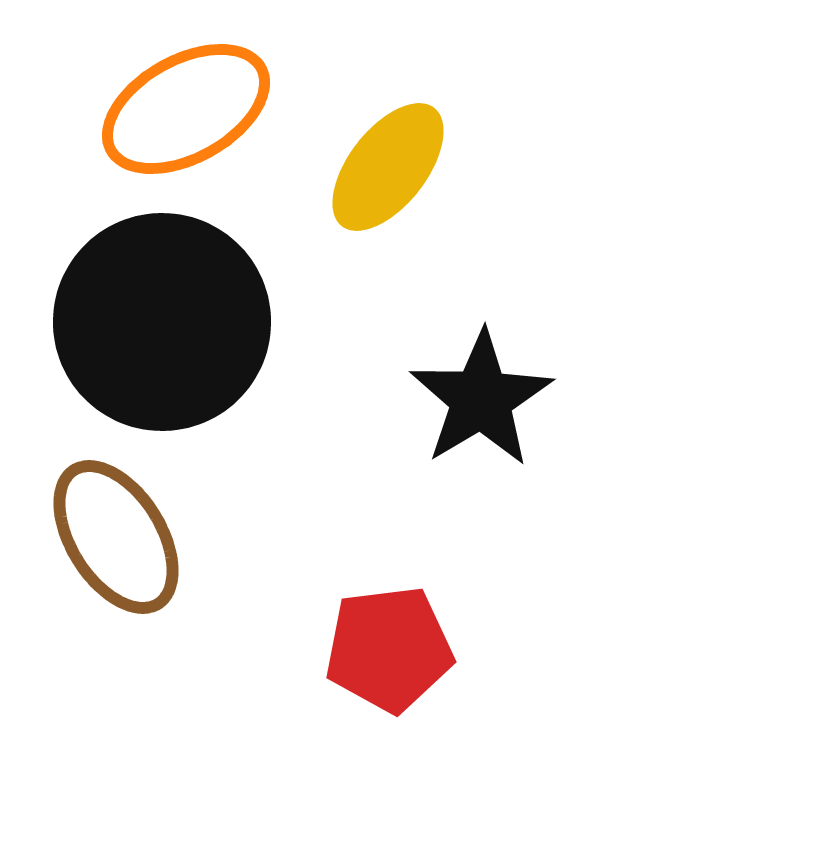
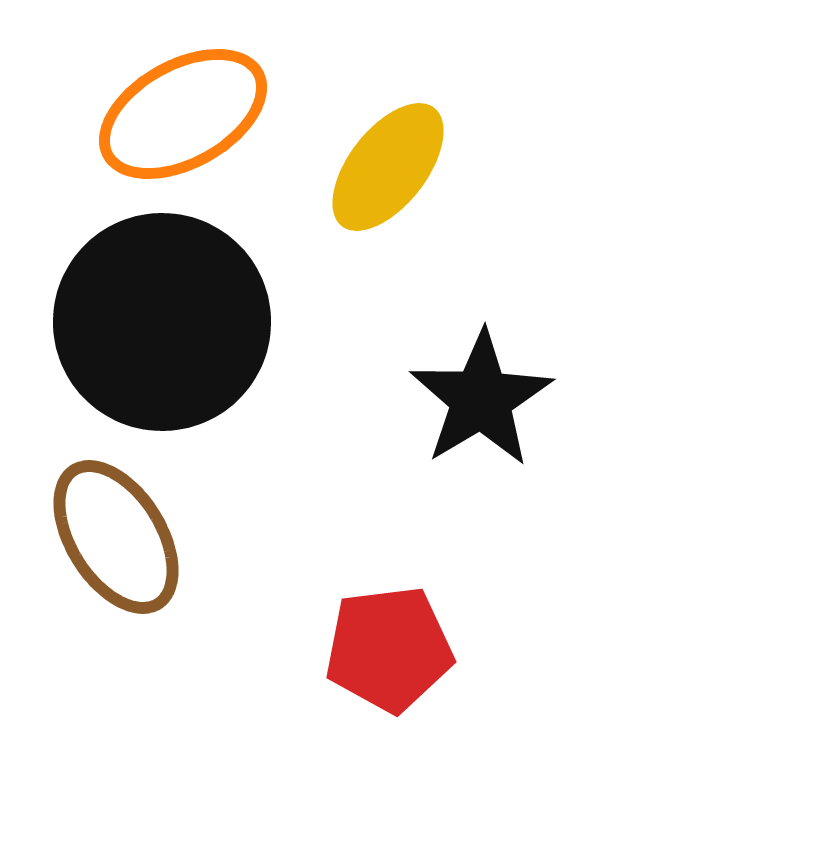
orange ellipse: moved 3 px left, 5 px down
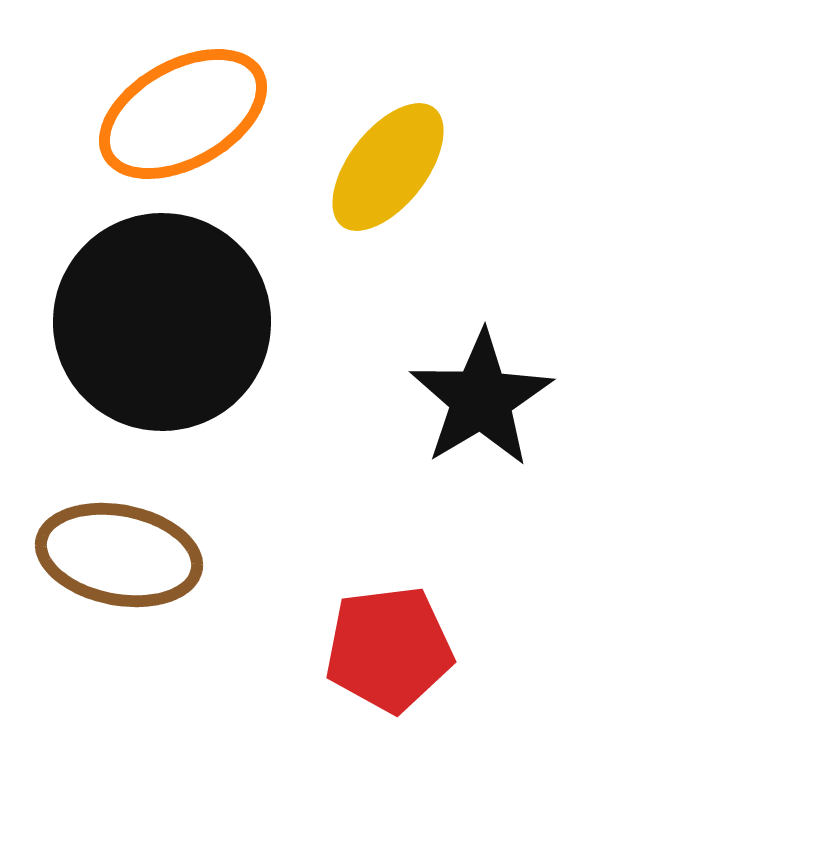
brown ellipse: moved 3 px right, 18 px down; rotated 47 degrees counterclockwise
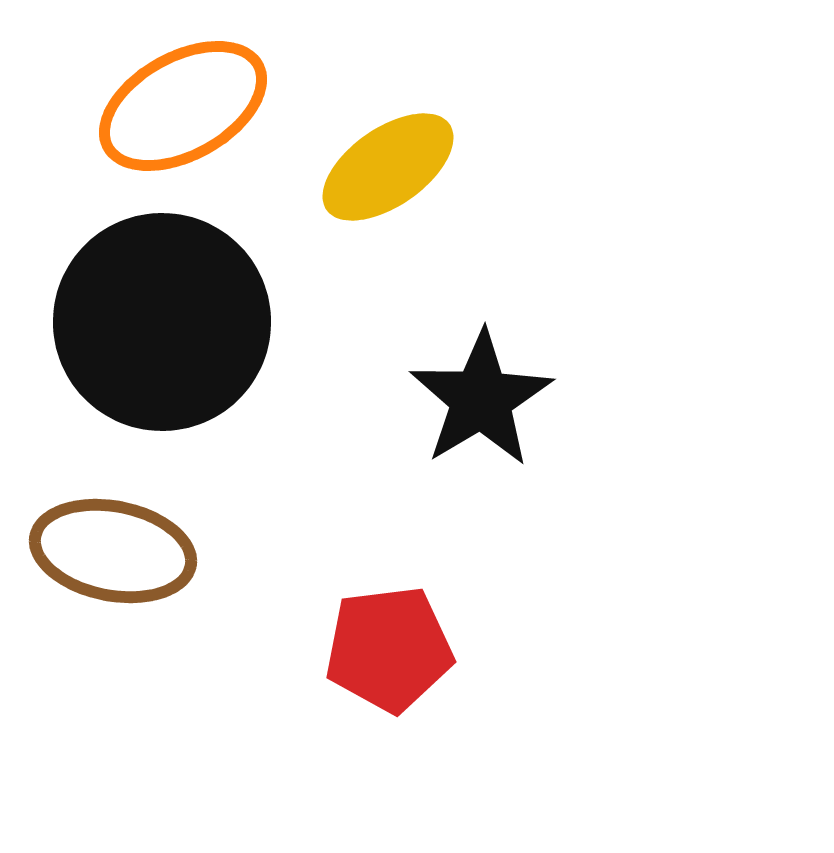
orange ellipse: moved 8 px up
yellow ellipse: rotated 17 degrees clockwise
brown ellipse: moved 6 px left, 4 px up
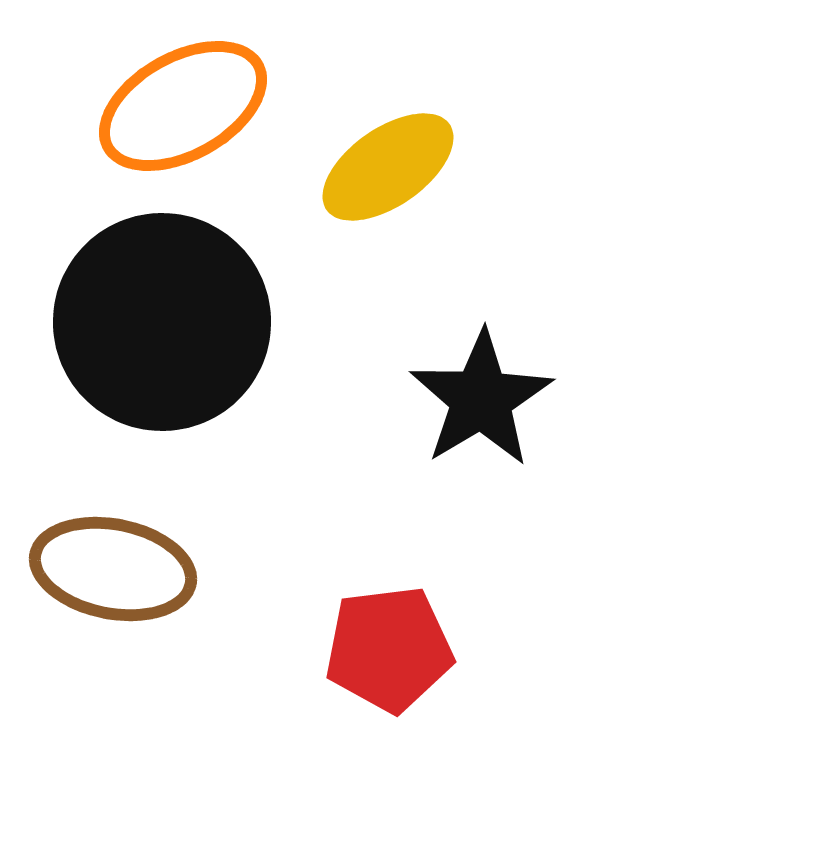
brown ellipse: moved 18 px down
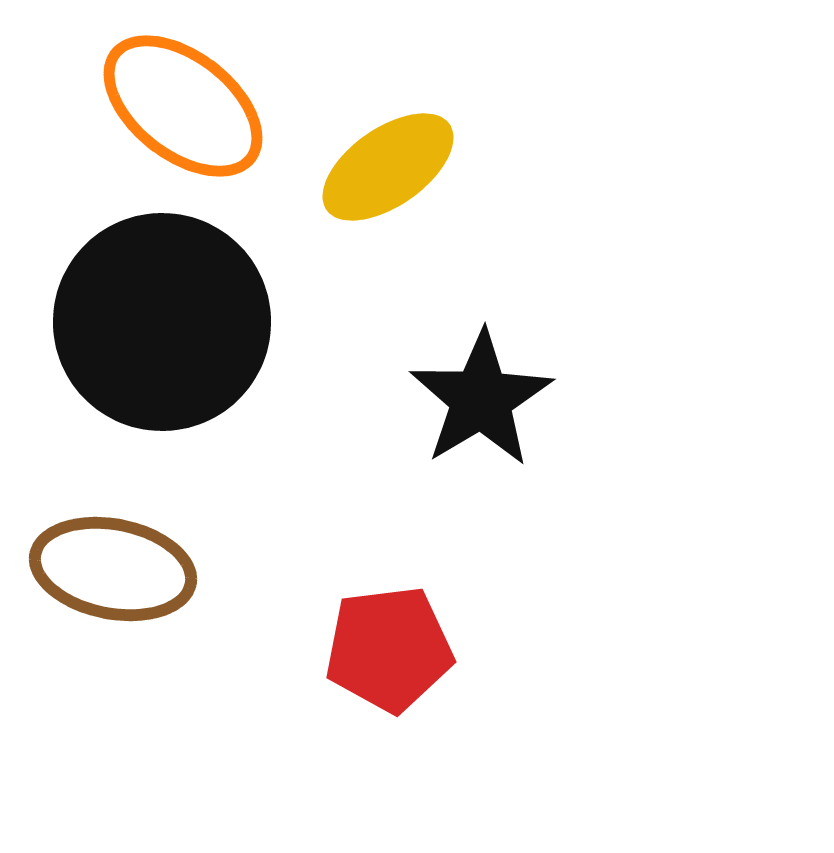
orange ellipse: rotated 67 degrees clockwise
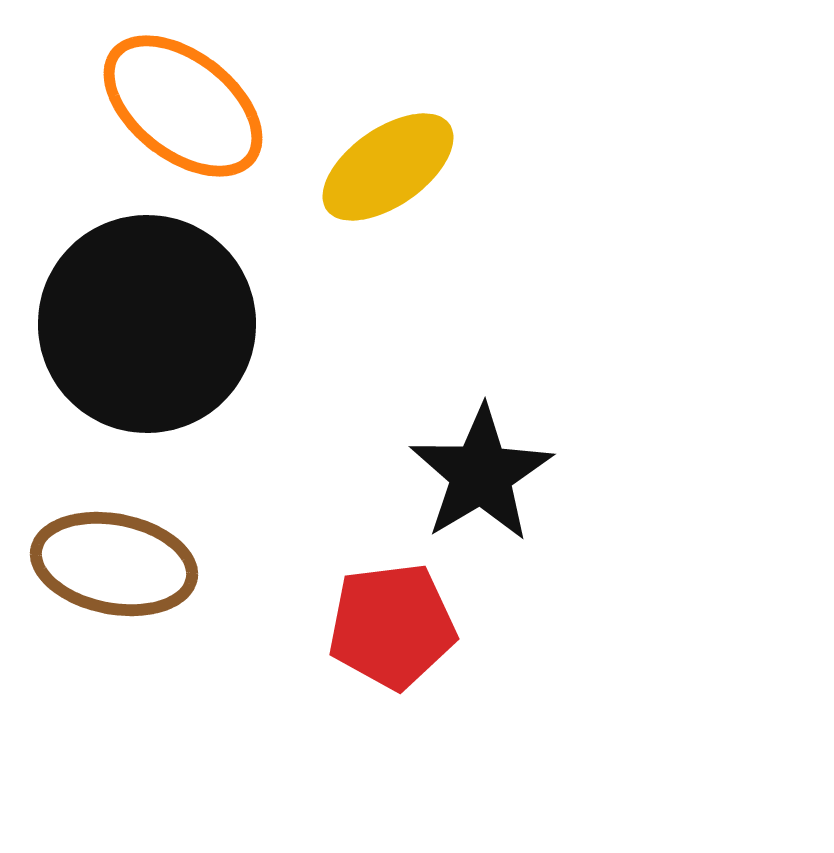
black circle: moved 15 px left, 2 px down
black star: moved 75 px down
brown ellipse: moved 1 px right, 5 px up
red pentagon: moved 3 px right, 23 px up
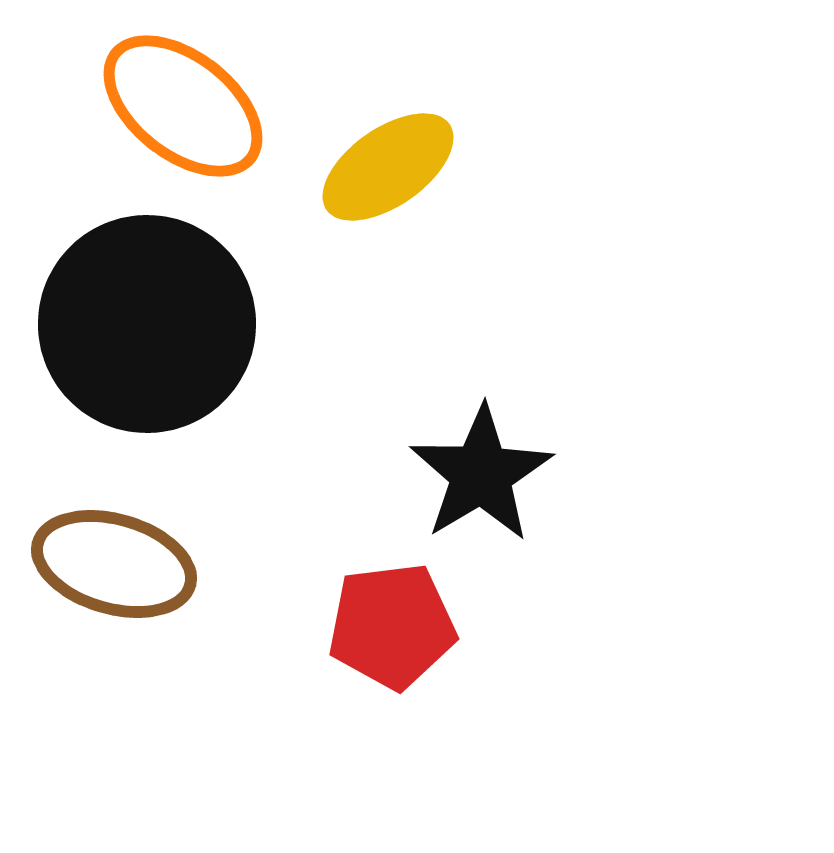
brown ellipse: rotated 5 degrees clockwise
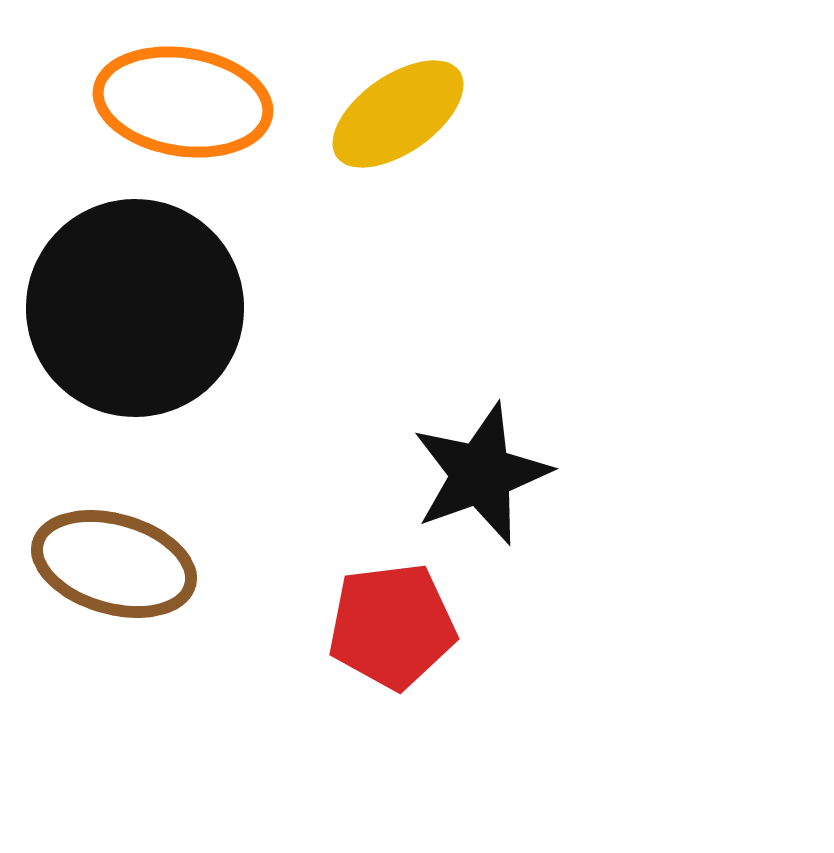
orange ellipse: moved 4 px up; rotated 29 degrees counterclockwise
yellow ellipse: moved 10 px right, 53 px up
black circle: moved 12 px left, 16 px up
black star: rotated 11 degrees clockwise
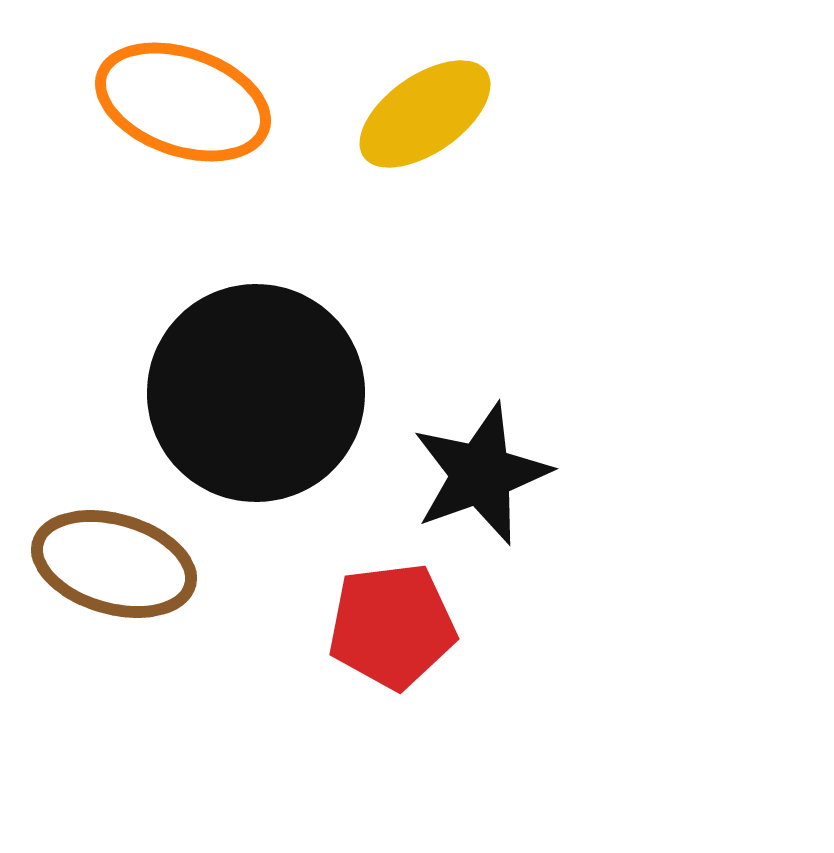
orange ellipse: rotated 10 degrees clockwise
yellow ellipse: moved 27 px right
black circle: moved 121 px right, 85 px down
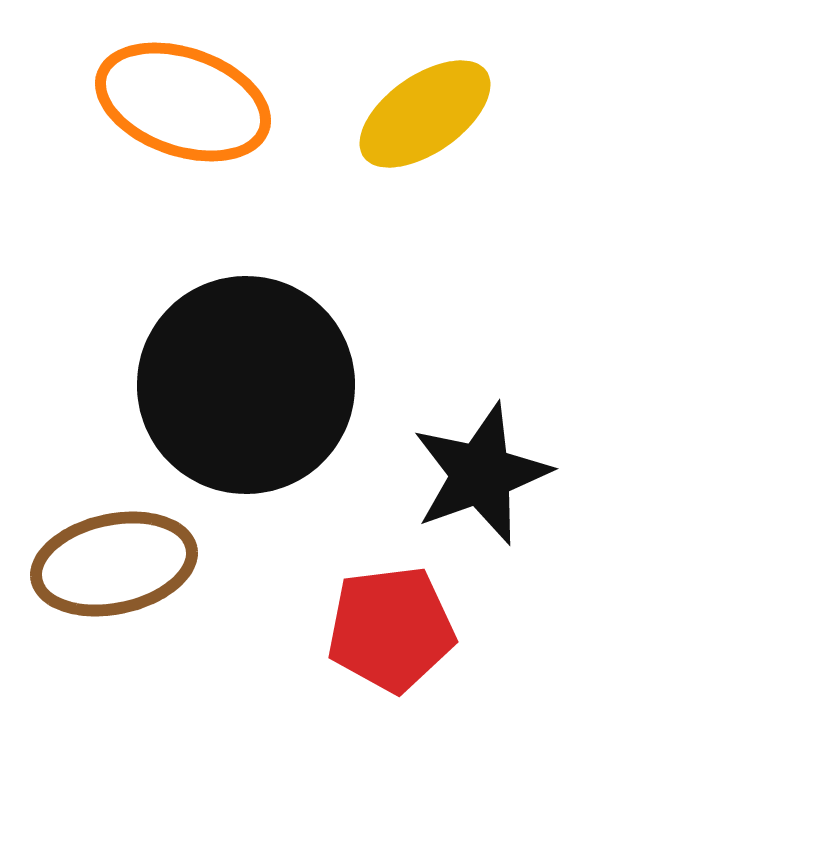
black circle: moved 10 px left, 8 px up
brown ellipse: rotated 28 degrees counterclockwise
red pentagon: moved 1 px left, 3 px down
